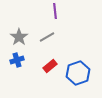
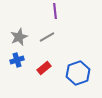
gray star: rotated 12 degrees clockwise
red rectangle: moved 6 px left, 2 px down
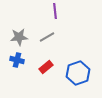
gray star: rotated 18 degrees clockwise
blue cross: rotated 32 degrees clockwise
red rectangle: moved 2 px right, 1 px up
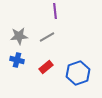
gray star: moved 1 px up
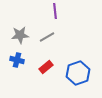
gray star: moved 1 px right, 1 px up
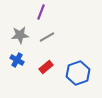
purple line: moved 14 px left, 1 px down; rotated 28 degrees clockwise
blue cross: rotated 16 degrees clockwise
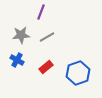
gray star: moved 1 px right
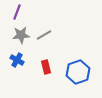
purple line: moved 24 px left
gray line: moved 3 px left, 2 px up
red rectangle: rotated 64 degrees counterclockwise
blue hexagon: moved 1 px up
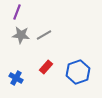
gray star: rotated 12 degrees clockwise
blue cross: moved 1 px left, 18 px down
red rectangle: rotated 56 degrees clockwise
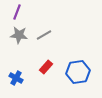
gray star: moved 2 px left
blue hexagon: rotated 10 degrees clockwise
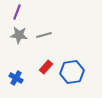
gray line: rotated 14 degrees clockwise
blue hexagon: moved 6 px left
